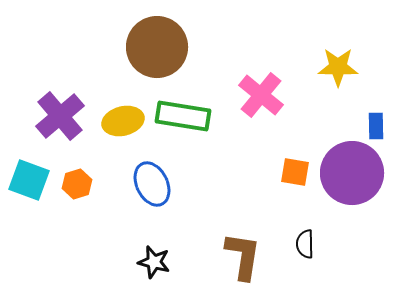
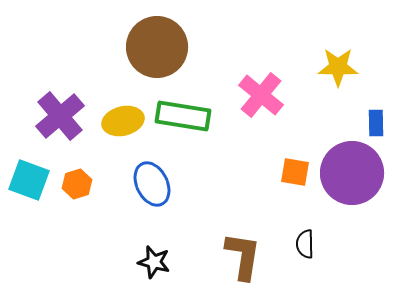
blue rectangle: moved 3 px up
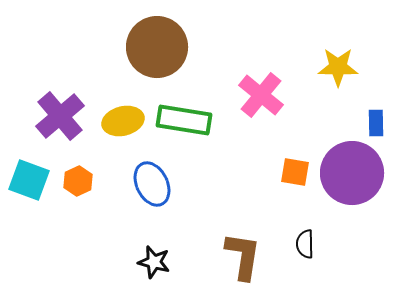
green rectangle: moved 1 px right, 4 px down
orange hexagon: moved 1 px right, 3 px up; rotated 8 degrees counterclockwise
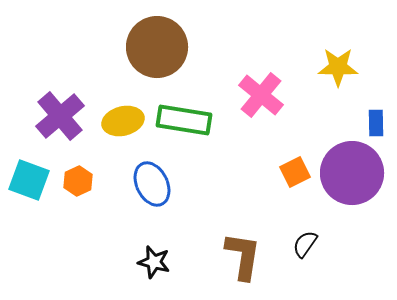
orange square: rotated 36 degrees counterclockwise
black semicircle: rotated 36 degrees clockwise
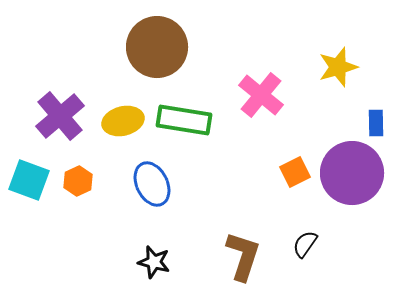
yellow star: rotated 18 degrees counterclockwise
brown L-shape: rotated 9 degrees clockwise
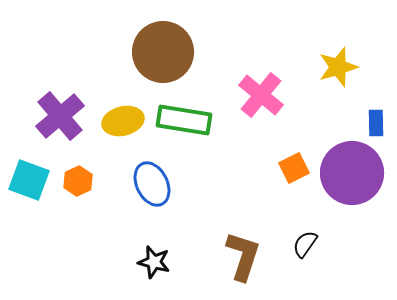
brown circle: moved 6 px right, 5 px down
orange square: moved 1 px left, 4 px up
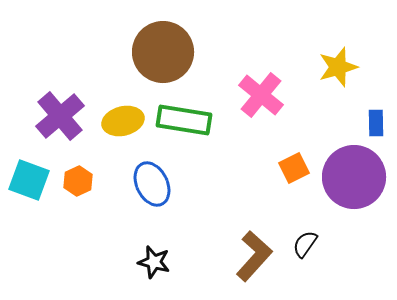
purple circle: moved 2 px right, 4 px down
brown L-shape: moved 11 px right; rotated 24 degrees clockwise
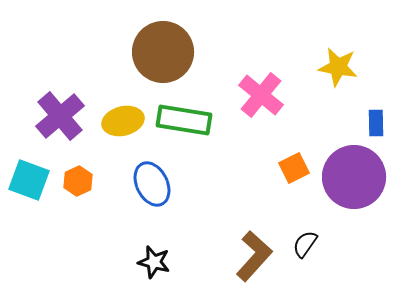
yellow star: rotated 27 degrees clockwise
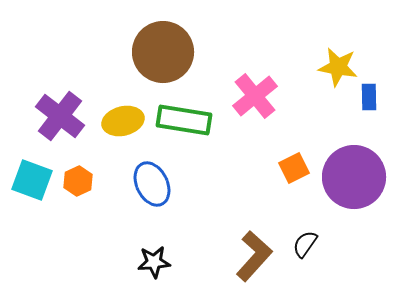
pink cross: moved 6 px left, 1 px down; rotated 12 degrees clockwise
purple cross: rotated 12 degrees counterclockwise
blue rectangle: moved 7 px left, 26 px up
cyan square: moved 3 px right
black star: rotated 20 degrees counterclockwise
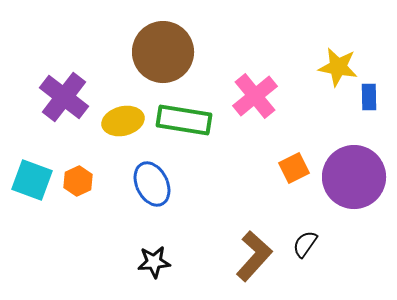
purple cross: moved 4 px right, 19 px up
